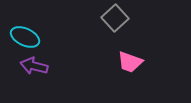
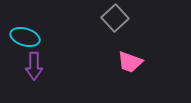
cyan ellipse: rotated 8 degrees counterclockwise
purple arrow: rotated 104 degrees counterclockwise
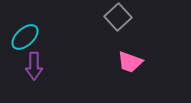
gray square: moved 3 px right, 1 px up
cyan ellipse: rotated 60 degrees counterclockwise
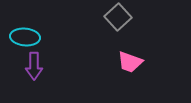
cyan ellipse: rotated 48 degrees clockwise
